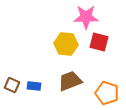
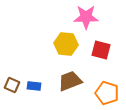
red square: moved 2 px right, 8 px down
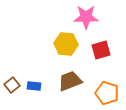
red square: rotated 30 degrees counterclockwise
brown square: rotated 28 degrees clockwise
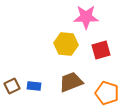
brown trapezoid: moved 1 px right, 1 px down
brown square: moved 1 px down; rotated 14 degrees clockwise
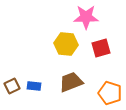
red square: moved 2 px up
orange pentagon: moved 3 px right
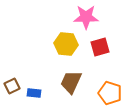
red square: moved 1 px left, 1 px up
brown trapezoid: rotated 45 degrees counterclockwise
blue rectangle: moved 7 px down
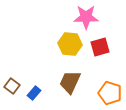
yellow hexagon: moved 4 px right
brown trapezoid: moved 1 px left
brown square: rotated 28 degrees counterclockwise
blue rectangle: rotated 56 degrees counterclockwise
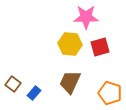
brown square: moved 1 px right, 2 px up
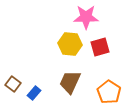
orange pentagon: moved 1 px left, 1 px up; rotated 15 degrees clockwise
